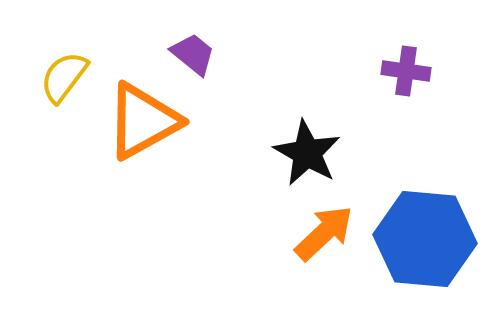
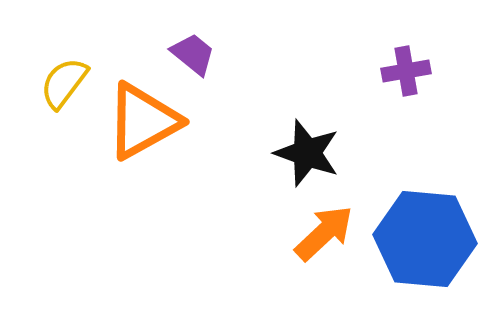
purple cross: rotated 18 degrees counterclockwise
yellow semicircle: moved 6 px down
black star: rotated 10 degrees counterclockwise
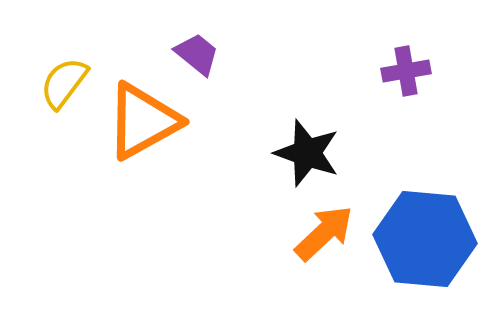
purple trapezoid: moved 4 px right
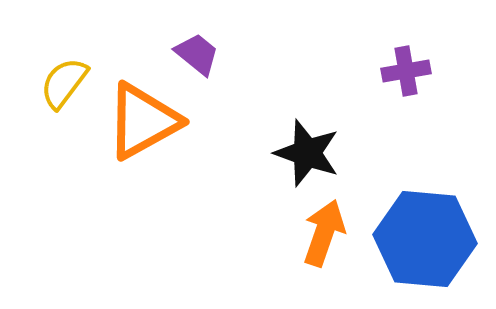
orange arrow: rotated 28 degrees counterclockwise
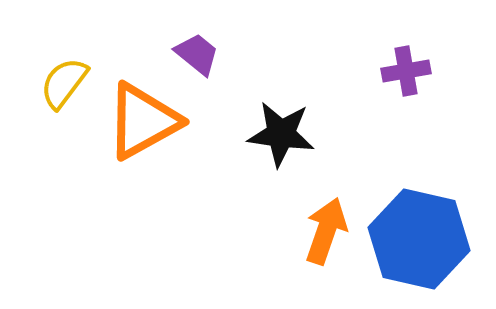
black star: moved 26 px left, 19 px up; rotated 12 degrees counterclockwise
orange arrow: moved 2 px right, 2 px up
blue hexagon: moved 6 px left; rotated 8 degrees clockwise
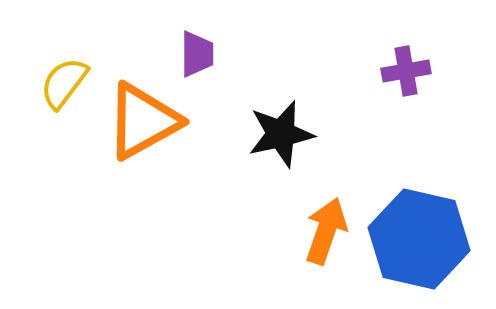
purple trapezoid: rotated 51 degrees clockwise
black star: rotated 20 degrees counterclockwise
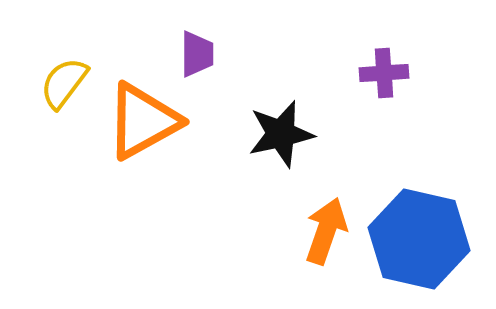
purple cross: moved 22 px left, 2 px down; rotated 6 degrees clockwise
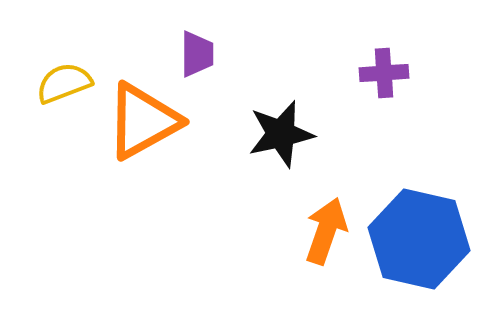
yellow semicircle: rotated 32 degrees clockwise
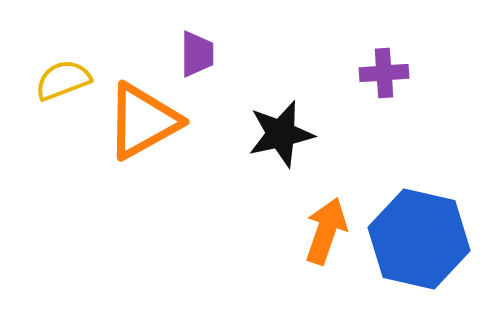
yellow semicircle: moved 1 px left, 3 px up
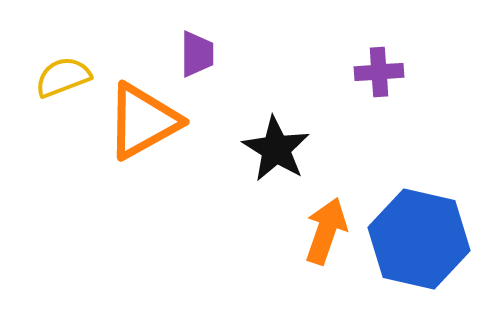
purple cross: moved 5 px left, 1 px up
yellow semicircle: moved 3 px up
black star: moved 5 px left, 15 px down; rotated 28 degrees counterclockwise
